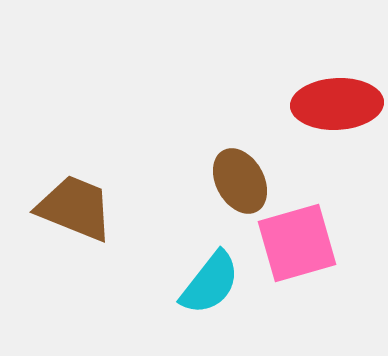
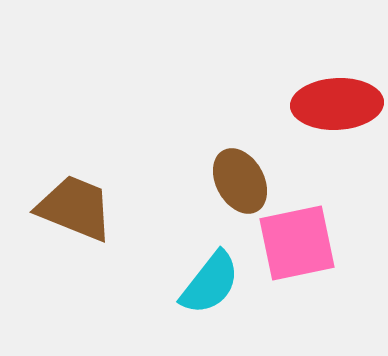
pink square: rotated 4 degrees clockwise
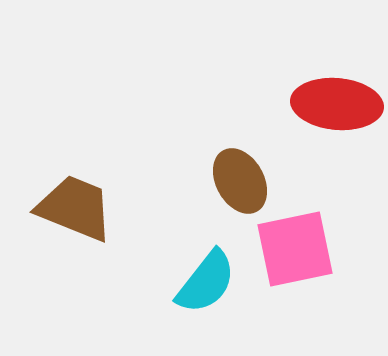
red ellipse: rotated 8 degrees clockwise
pink square: moved 2 px left, 6 px down
cyan semicircle: moved 4 px left, 1 px up
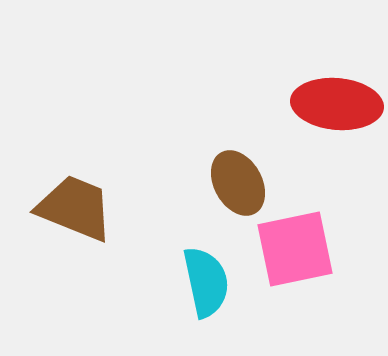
brown ellipse: moved 2 px left, 2 px down
cyan semicircle: rotated 50 degrees counterclockwise
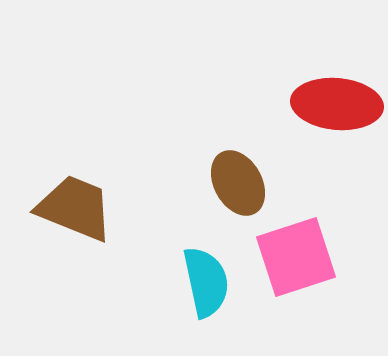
pink square: moved 1 px right, 8 px down; rotated 6 degrees counterclockwise
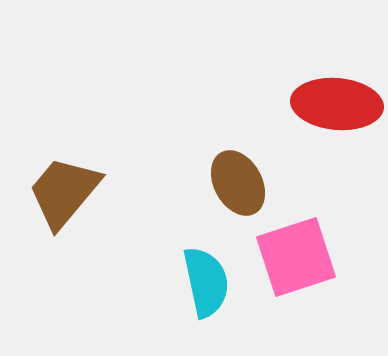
brown trapezoid: moved 11 px left, 16 px up; rotated 72 degrees counterclockwise
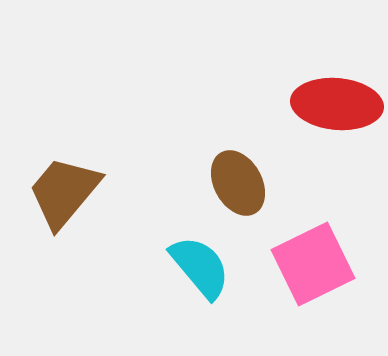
pink square: moved 17 px right, 7 px down; rotated 8 degrees counterclockwise
cyan semicircle: moved 6 px left, 15 px up; rotated 28 degrees counterclockwise
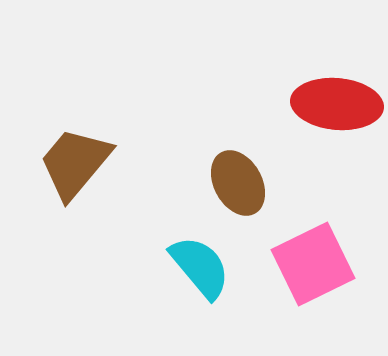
brown trapezoid: moved 11 px right, 29 px up
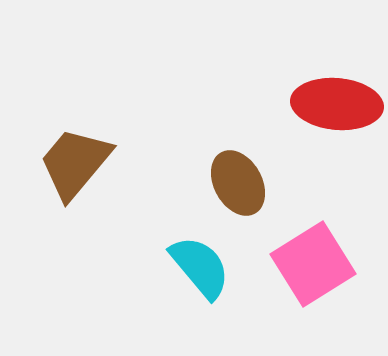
pink square: rotated 6 degrees counterclockwise
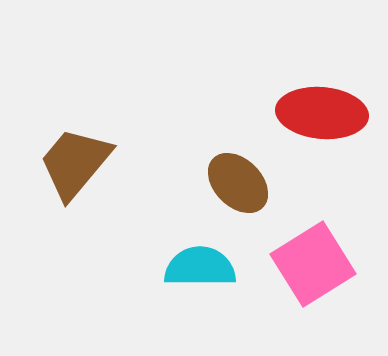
red ellipse: moved 15 px left, 9 px down
brown ellipse: rotated 16 degrees counterclockwise
cyan semicircle: rotated 50 degrees counterclockwise
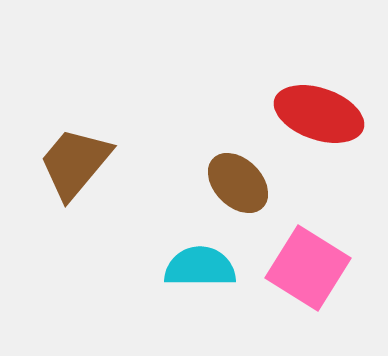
red ellipse: moved 3 px left, 1 px down; rotated 14 degrees clockwise
pink square: moved 5 px left, 4 px down; rotated 26 degrees counterclockwise
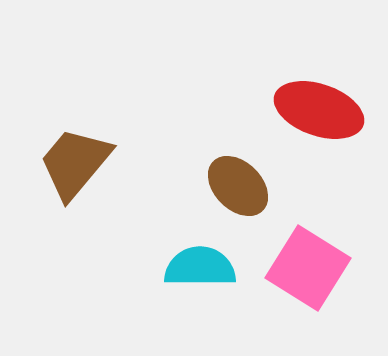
red ellipse: moved 4 px up
brown ellipse: moved 3 px down
